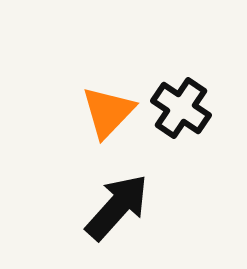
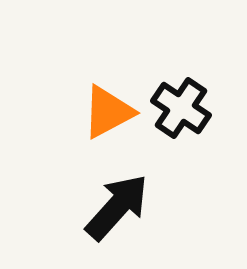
orange triangle: rotated 18 degrees clockwise
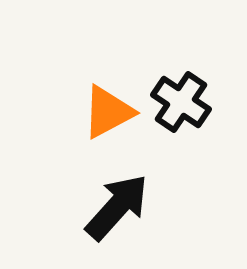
black cross: moved 6 px up
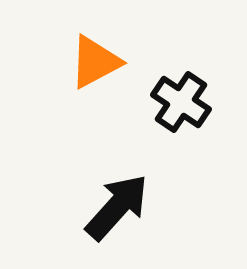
orange triangle: moved 13 px left, 50 px up
